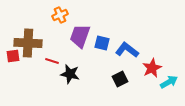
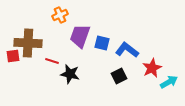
black square: moved 1 px left, 3 px up
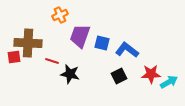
red square: moved 1 px right, 1 px down
red star: moved 1 px left, 6 px down; rotated 24 degrees clockwise
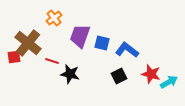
orange cross: moved 6 px left, 3 px down; rotated 14 degrees counterclockwise
brown cross: rotated 36 degrees clockwise
red star: rotated 18 degrees clockwise
